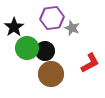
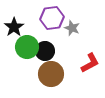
green circle: moved 1 px up
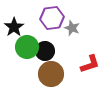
red L-shape: moved 1 px down; rotated 10 degrees clockwise
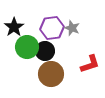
purple hexagon: moved 10 px down
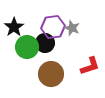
purple hexagon: moved 1 px right, 1 px up
black circle: moved 8 px up
red L-shape: moved 2 px down
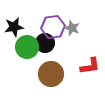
black star: rotated 24 degrees clockwise
red L-shape: rotated 10 degrees clockwise
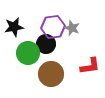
black circle: moved 1 px right, 1 px down
green circle: moved 1 px right, 6 px down
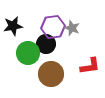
black star: moved 1 px left, 1 px up
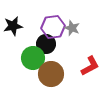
green circle: moved 5 px right, 5 px down
red L-shape: rotated 20 degrees counterclockwise
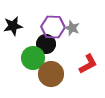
purple hexagon: rotated 10 degrees clockwise
red L-shape: moved 2 px left, 2 px up
